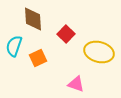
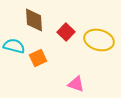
brown diamond: moved 1 px right, 1 px down
red square: moved 2 px up
cyan semicircle: rotated 85 degrees clockwise
yellow ellipse: moved 12 px up
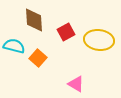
red square: rotated 18 degrees clockwise
yellow ellipse: rotated 8 degrees counterclockwise
orange square: rotated 24 degrees counterclockwise
pink triangle: rotated 12 degrees clockwise
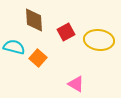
cyan semicircle: moved 1 px down
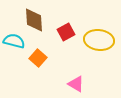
cyan semicircle: moved 6 px up
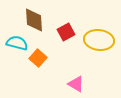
cyan semicircle: moved 3 px right, 2 px down
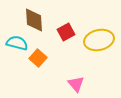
yellow ellipse: rotated 20 degrees counterclockwise
pink triangle: rotated 18 degrees clockwise
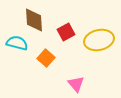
orange square: moved 8 px right
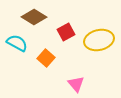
brown diamond: moved 3 px up; rotated 55 degrees counterclockwise
cyan semicircle: rotated 15 degrees clockwise
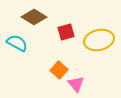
red square: rotated 12 degrees clockwise
orange square: moved 13 px right, 12 px down
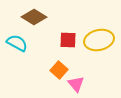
red square: moved 2 px right, 8 px down; rotated 18 degrees clockwise
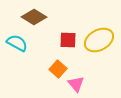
yellow ellipse: rotated 16 degrees counterclockwise
orange square: moved 1 px left, 1 px up
